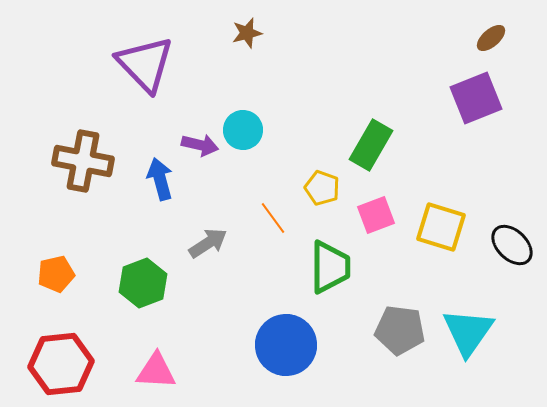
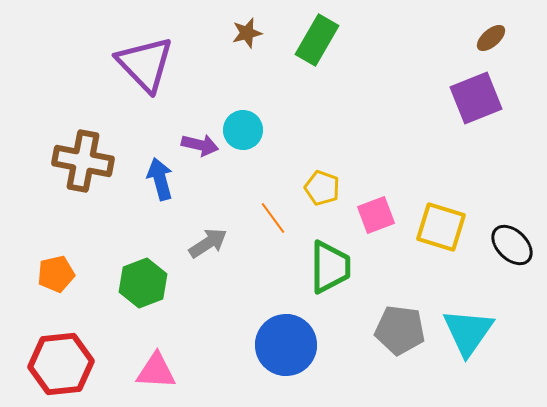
green rectangle: moved 54 px left, 105 px up
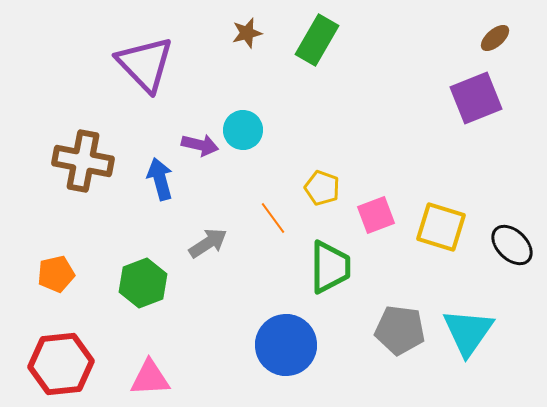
brown ellipse: moved 4 px right
pink triangle: moved 6 px left, 7 px down; rotated 6 degrees counterclockwise
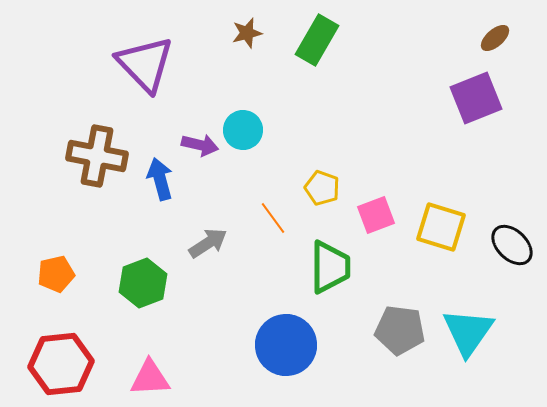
brown cross: moved 14 px right, 5 px up
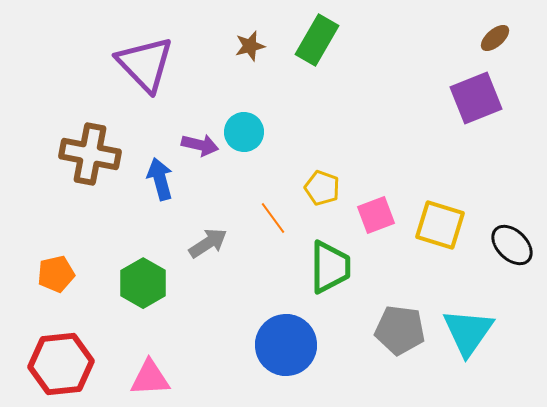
brown star: moved 3 px right, 13 px down
cyan circle: moved 1 px right, 2 px down
brown cross: moved 7 px left, 2 px up
yellow square: moved 1 px left, 2 px up
green hexagon: rotated 9 degrees counterclockwise
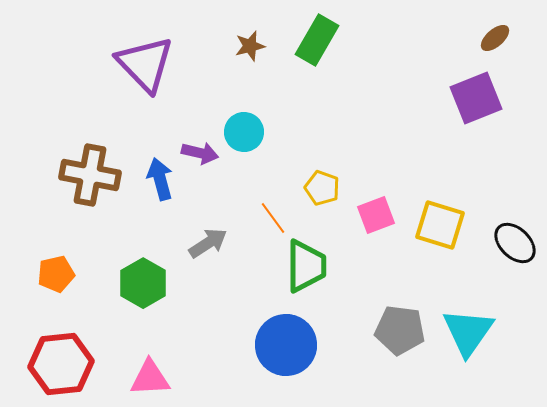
purple arrow: moved 8 px down
brown cross: moved 21 px down
black ellipse: moved 3 px right, 2 px up
green trapezoid: moved 24 px left, 1 px up
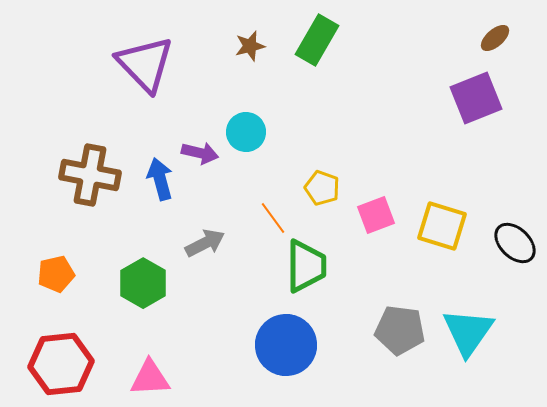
cyan circle: moved 2 px right
yellow square: moved 2 px right, 1 px down
gray arrow: moved 3 px left; rotated 6 degrees clockwise
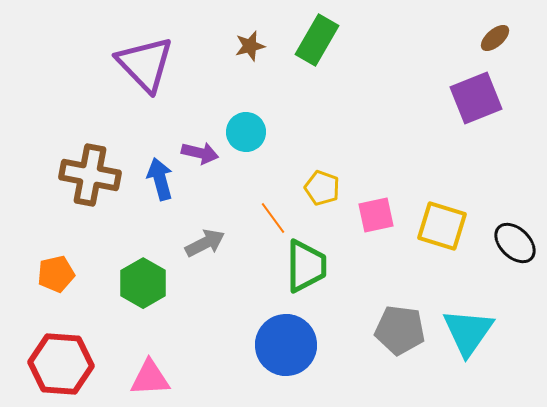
pink square: rotated 9 degrees clockwise
red hexagon: rotated 10 degrees clockwise
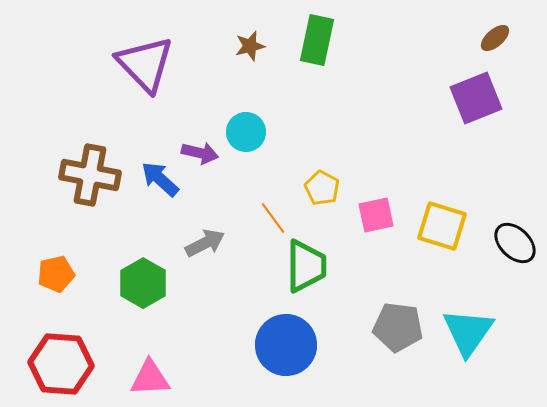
green rectangle: rotated 18 degrees counterclockwise
blue arrow: rotated 33 degrees counterclockwise
yellow pentagon: rotated 8 degrees clockwise
gray pentagon: moved 2 px left, 3 px up
